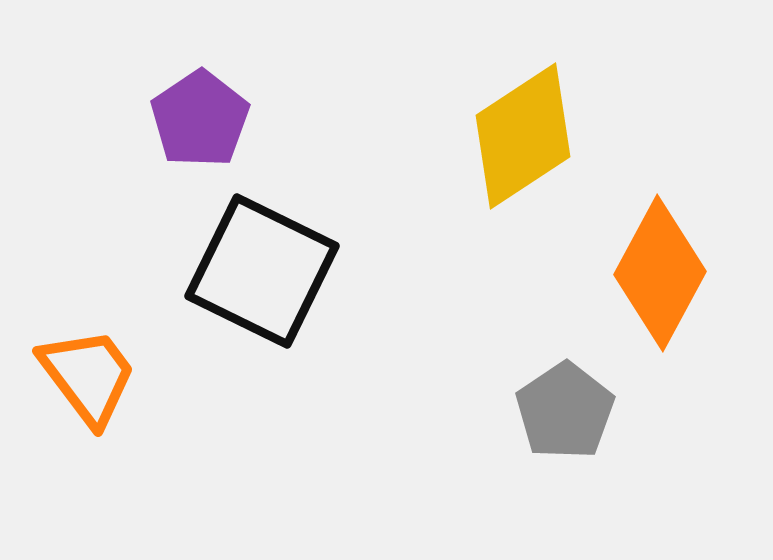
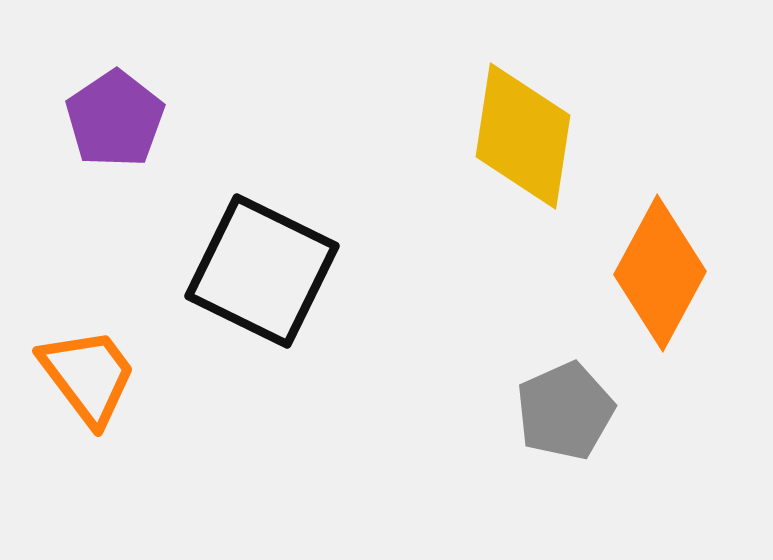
purple pentagon: moved 85 px left
yellow diamond: rotated 48 degrees counterclockwise
gray pentagon: rotated 10 degrees clockwise
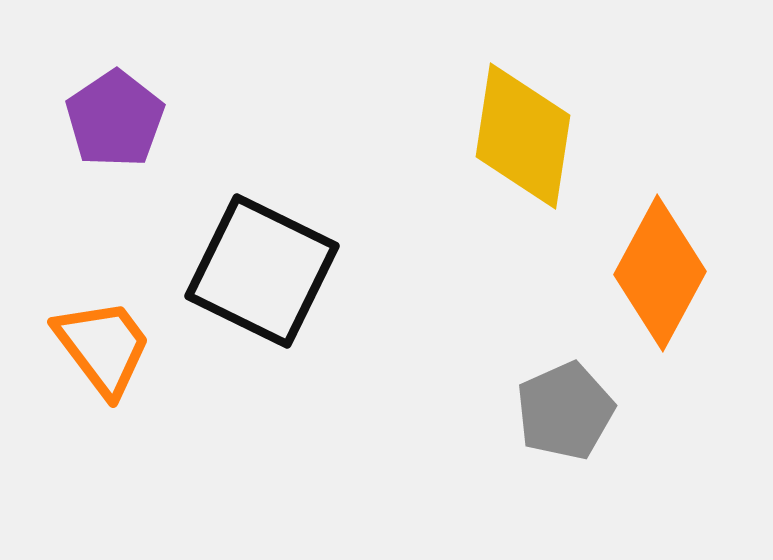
orange trapezoid: moved 15 px right, 29 px up
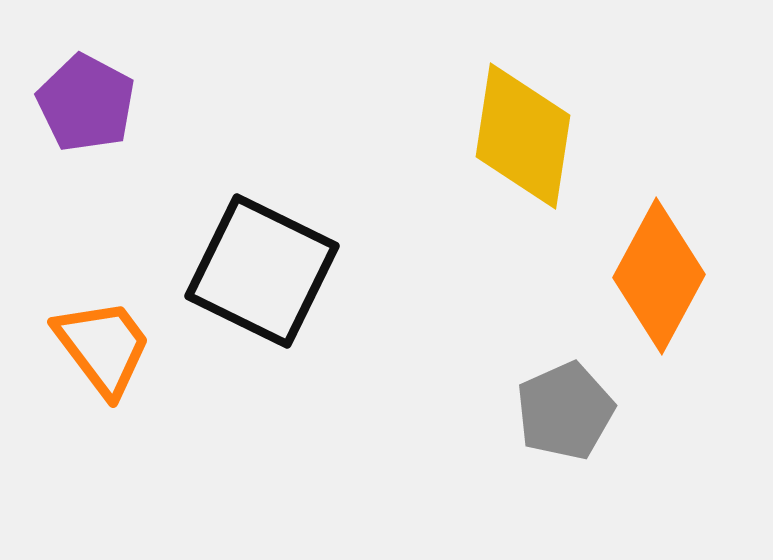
purple pentagon: moved 29 px left, 16 px up; rotated 10 degrees counterclockwise
orange diamond: moved 1 px left, 3 px down
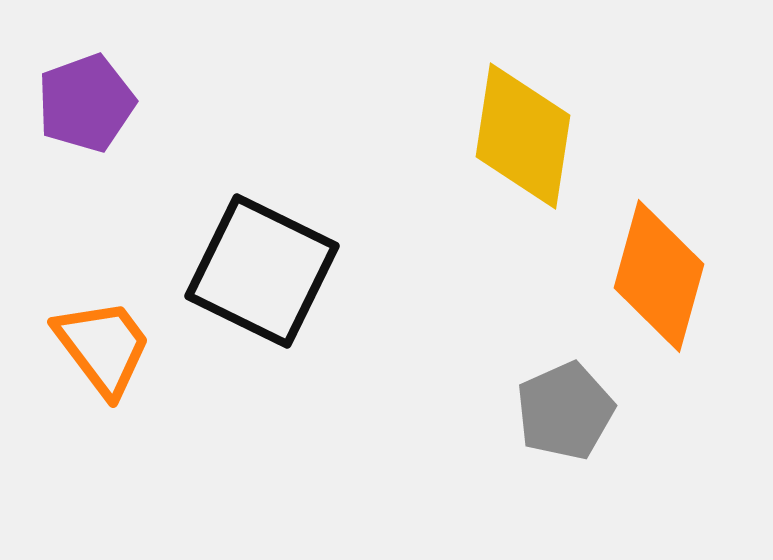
purple pentagon: rotated 24 degrees clockwise
orange diamond: rotated 13 degrees counterclockwise
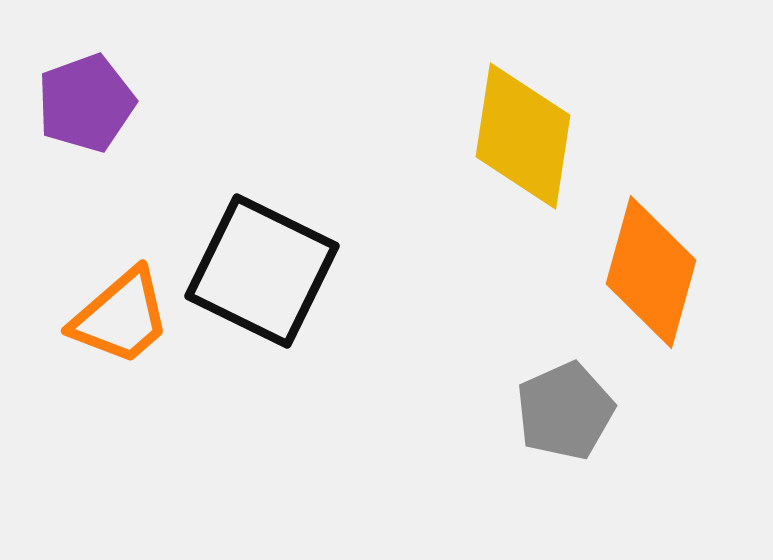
orange diamond: moved 8 px left, 4 px up
orange trapezoid: moved 18 px right, 30 px up; rotated 86 degrees clockwise
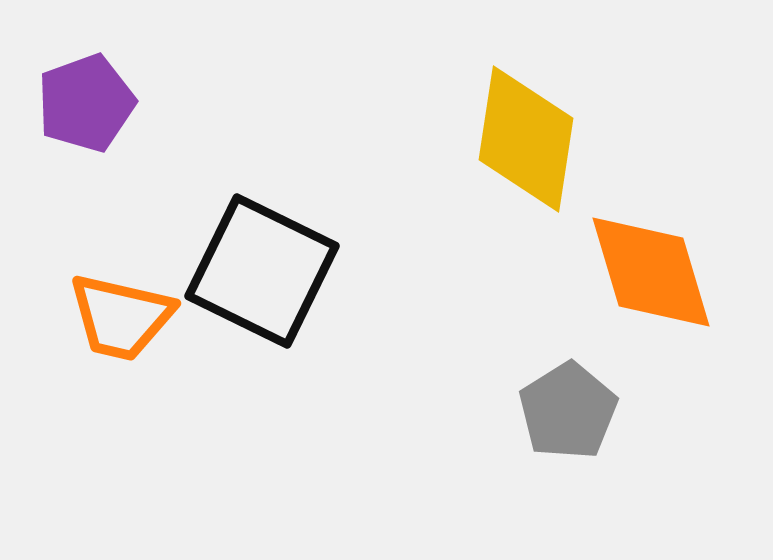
yellow diamond: moved 3 px right, 3 px down
orange diamond: rotated 32 degrees counterclockwise
orange trapezoid: rotated 54 degrees clockwise
gray pentagon: moved 3 px right; rotated 8 degrees counterclockwise
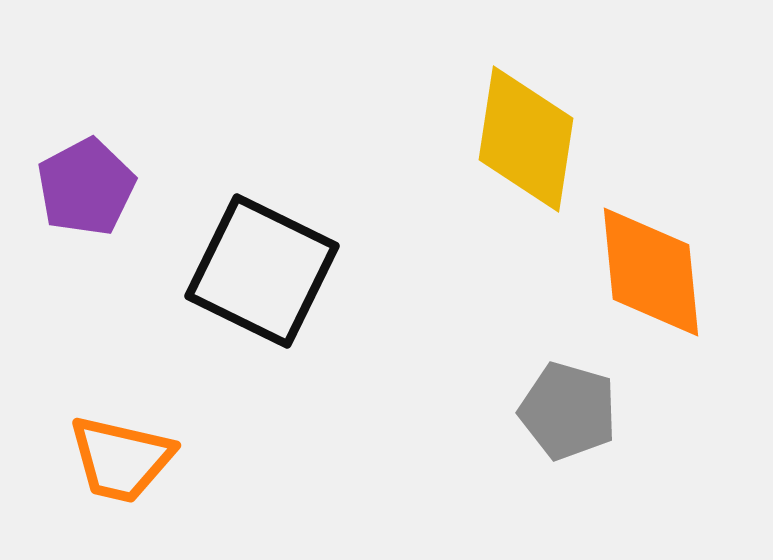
purple pentagon: moved 84 px down; rotated 8 degrees counterclockwise
orange diamond: rotated 11 degrees clockwise
orange trapezoid: moved 142 px down
gray pentagon: rotated 24 degrees counterclockwise
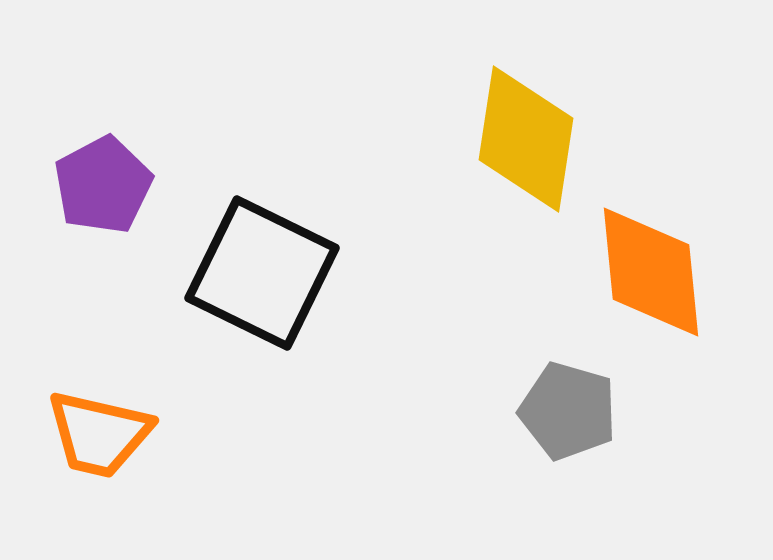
purple pentagon: moved 17 px right, 2 px up
black square: moved 2 px down
orange trapezoid: moved 22 px left, 25 px up
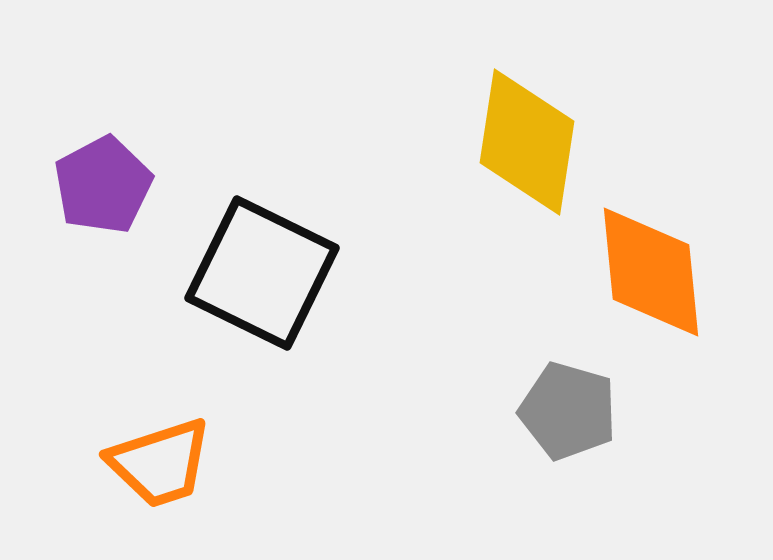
yellow diamond: moved 1 px right, 3 px down
orange trapezoid: moved 61 px right, 29 px down; rotated 31 degrees counterclockwise
